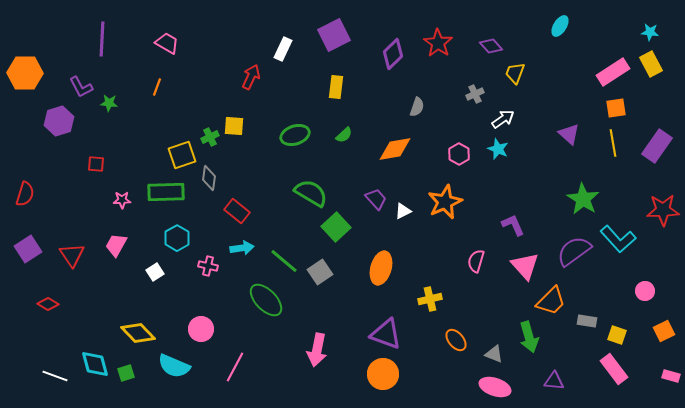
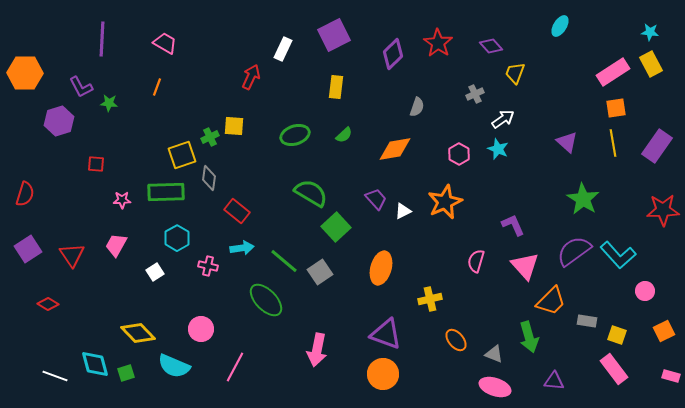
pink trapezoid at (167, 43): moved 2 px left
purple triangle at (569, 134): moved 2 px left, 8 px down
cyan L-shape at (618, 239): moved 16 px down
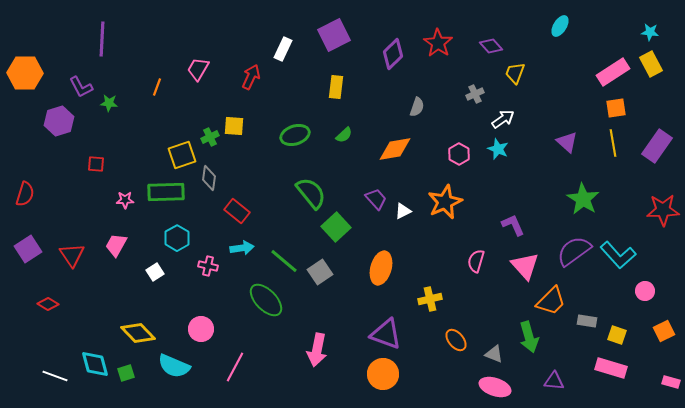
pink trapezoid at (165, 43): moved 33 px right, 26 px down; rotated 90 degrees counterclockwise
green semicircle at (311, 193): rotated 20 degrees clockwise
pink star at (122, 200): moved 3 px right
pink rectangle at (614, 369): moved 3 px left, 1 px up; rotated 36 degrees counterclockwise
pink rectangle at (671, 376): moved 6 px down
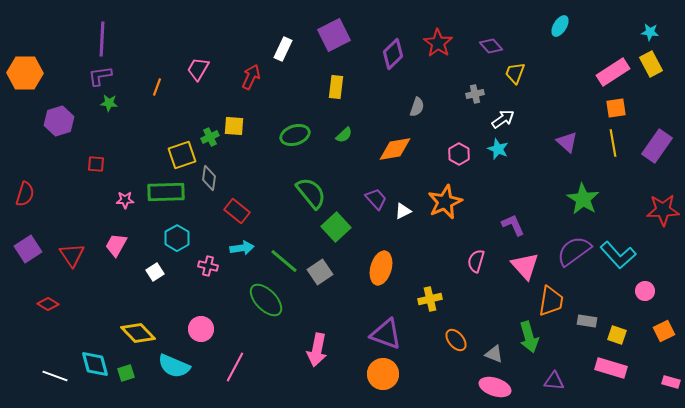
purple L-shape at (81, 87): moved 19 px right, 11 px up; rotated 110 degrees clockwise
gray cross at (475, 94): rotated 12 degrees clockwise
orange trapezoid at (551, 301): rotated 36 degrees counterclockwise
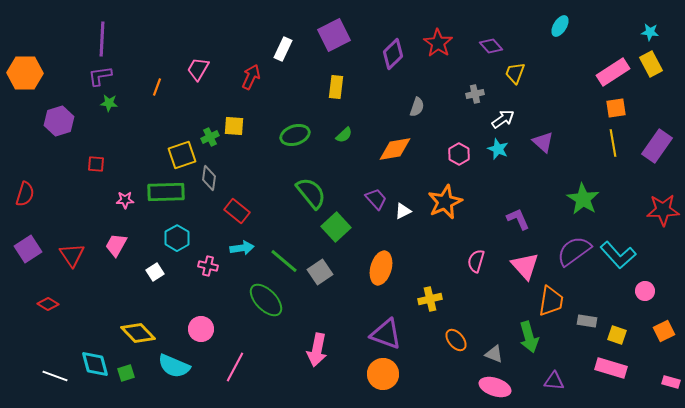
purple triangle at (567, 142): moved 24 px left
purple L-shape at (513, 225): moved 5 px right, 6 px up
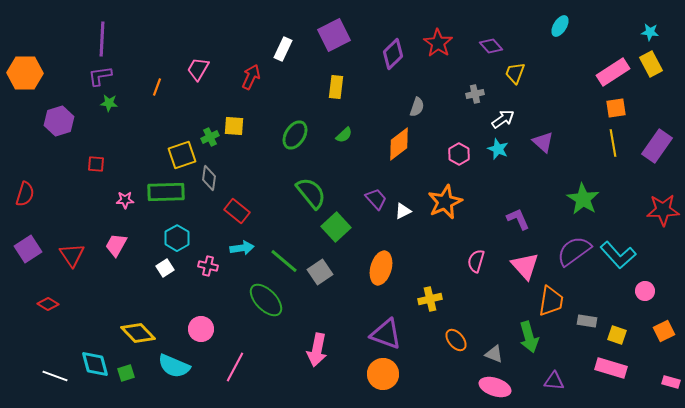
green ellipse at (295, 135): rotated 40 degrees counterclockwise
orange diamond at (395, 149): moved 4 px right, 5 px up; rotated 28 degrees counterclockwise
white square at (155, 272): moved 10 px right, 4 px up
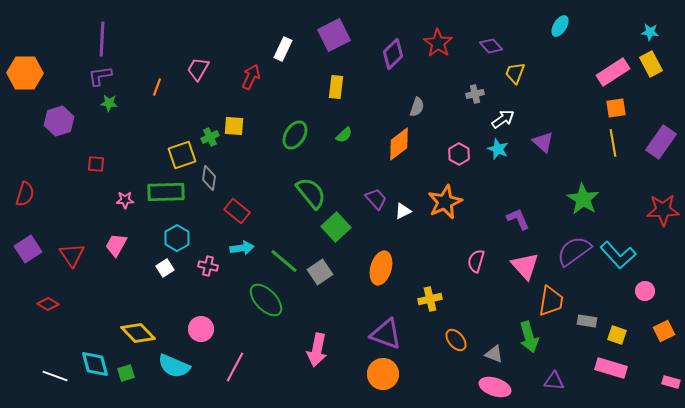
purple rectangle at (657, 146): moved 4 px right, 4 px up
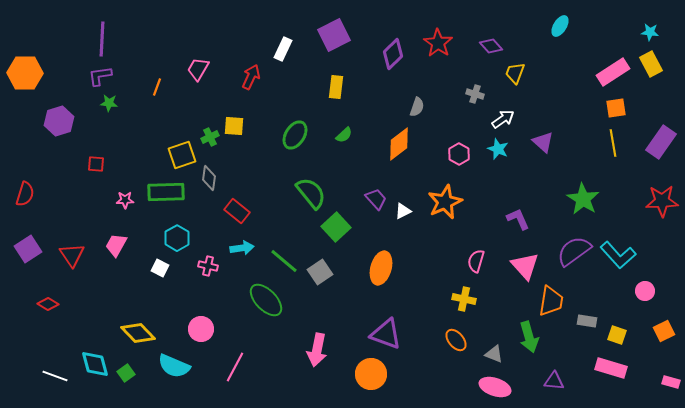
gray cross at (475, 94): rotated 30 degrees clockwise
red star at (663, 210): moved 1 px left, 9 px up
white square at (165, 268): moved 5 px left; rotated 30 degrees counterclockwise
yellow cross at (430, 299): moved 34 px right; rotated 25 degrees clockwise
green square at (126, 373): rotated 18 degrees counterclockwise
orange circle at (383, 374): moved 12 px left
